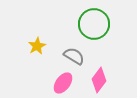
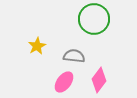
green circle: moved 5 px up
gray semicircle: rotated 25 degrees counterclockwise
pink ellipse: moved 1 px right, 1 px up
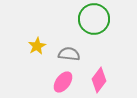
gray semicircle: moved 5 px left, 2 px up
pink ellipse: moved 1 px left
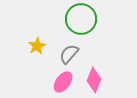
green circle: moved 13 px left
gray semicircle: rotated 55 degrees counterclockwise
pink diamond: moved 5 px left; rotated 15 degrees counterclockwise
